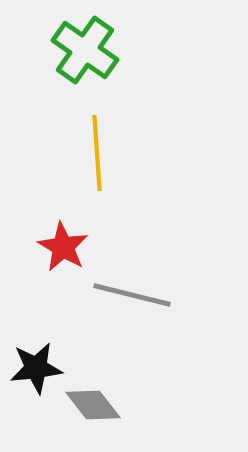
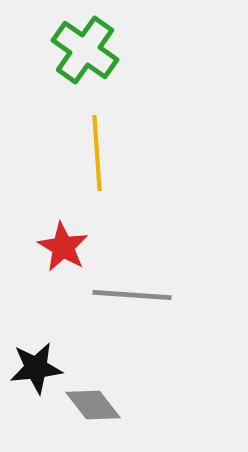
gray line: rotated 10 degrees counterclockwise
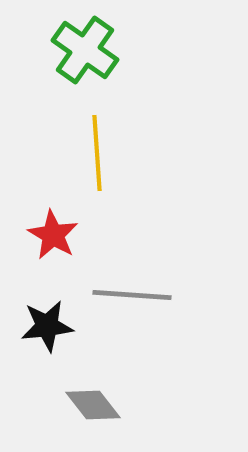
red star: moved 10 px left, 12 px up
black star: moved 11 px right, 42 px up
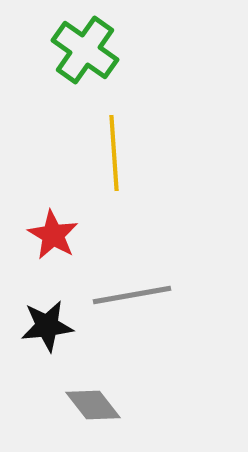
yellow line: moved 17 px right
gray line: rotated 14 degrees counterclockwise
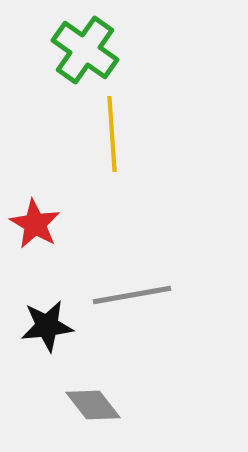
yellow line: moved 2 px left, 19 px up
red star: moved 18 px left, 11 px up
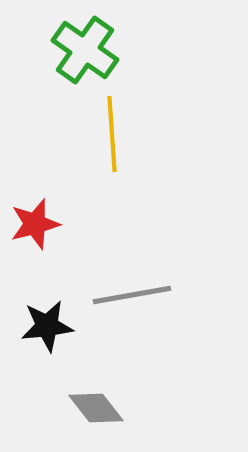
red star: rotated 27 degrees clockwise
gray diamond: moved 3 px right, 3 px down
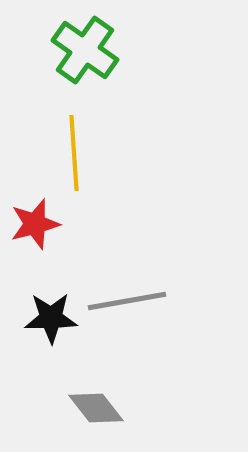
yellow line: moved 38 px left, 19 px down
gray line: moved 5 px left, 6 px down
black star: moved 4 px right, 8 px up; rotated 6 degrees clockwise
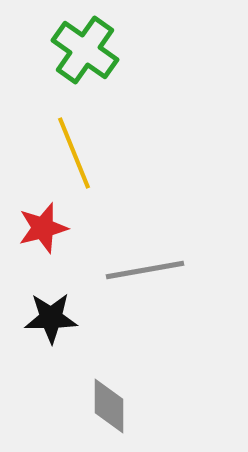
yellow line: rotated 18 degrees counterclockwise
red star: moved 8 px right, 4 px down
gray line: moved 18 px right, 31 px up
gray diamond: moved 13 px right, 2 px up; rotated 38 degrees clockwise
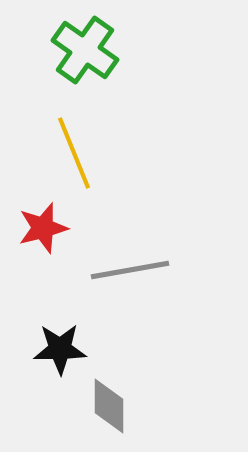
gray line: moved 15 px left
black star: moved 9 px right, 31 px down
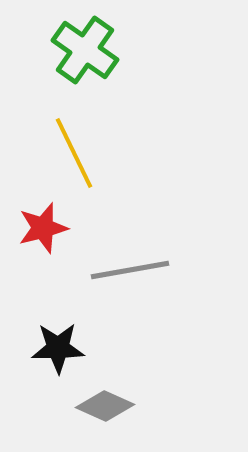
yellow line: rotated 4 degrees counterclockwise
black star: moved 2 px left, 1 px up
gray diamond: moved 4 px left; rotated 66 degrees counterclockwise
